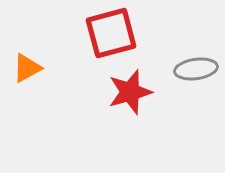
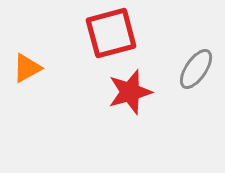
gray ellipse: rotated 48 degrees counterclockwise
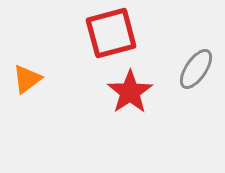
orange triangle: moved 11 px down; rotated 8 degrees counterclockwise
red star: rotated 18 degrees counterclockwise
